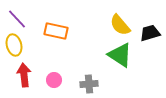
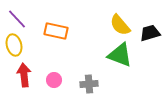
green triangle: rotated 12 degrees counterclockwise
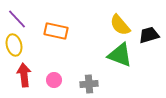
black trapezoid: moved 1 px left, 2 px down
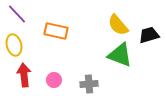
purple line: moved 5 px up
yellow semicircle: moved 2 px left
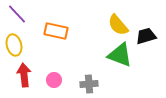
black trapezoid: moved 3 px left, 1 px down
